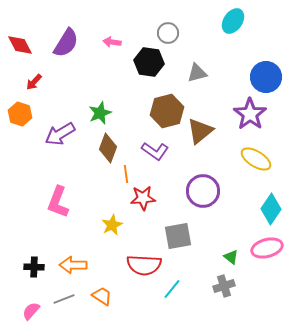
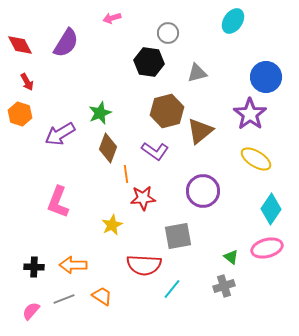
pink arrow: moved 24 px up; rotated 24 degrees counterclockwise
red arrow: moved 7 px left; rotated 72 degrees counterclockwise
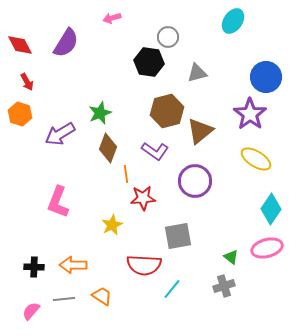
gray circle: moved 4 px down
purple circle: moved 8 px left, 10 px up
gray line: rotated 15 degrees clockwise
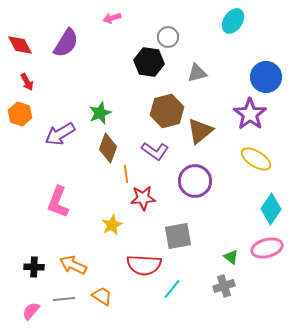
orange arrow: rotated 24 degrees clockwise
